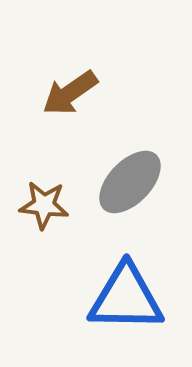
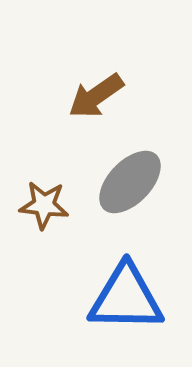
brown arrow: moved 26 px right, 3 px down
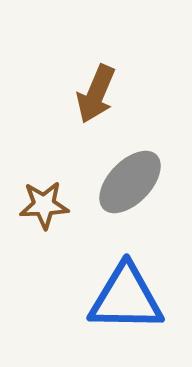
brown arrow: moved 2 px up; rotated 32 degrees counterclockwise
brown star: rotated 9 degrees counterclockwise
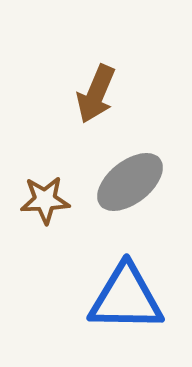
gray ellipse: rotated 8 degrees clockwise
brown star: moved 1 px right, 5 px up
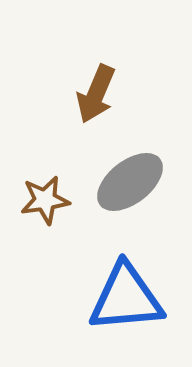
brown star: rotated 6 degrees counterclockwise
blue triangle: rotated 6 degrees counterclockwise
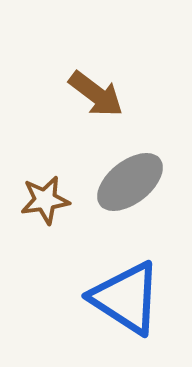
brown arrow: rotated 76 degrees counterclockwise
blue triangle: rotated 38 degrees clockwise
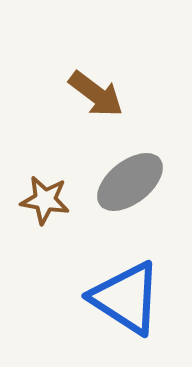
brown star: rotated 18 degrees clockwise
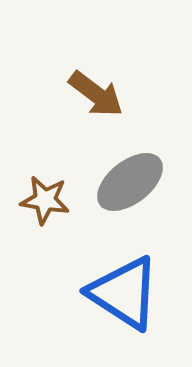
blue triangle: moved 2 px left, 5 px up
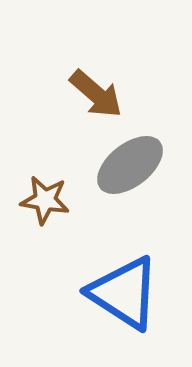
brown arrow: rotated 4 degrees clockwise
gray ellipse: moved 17 px up
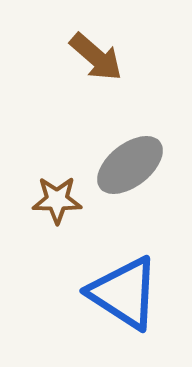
brown arrow: moved 37 px up
brown star: moved 12 px right; rotated 9 degrees counterclockwise
